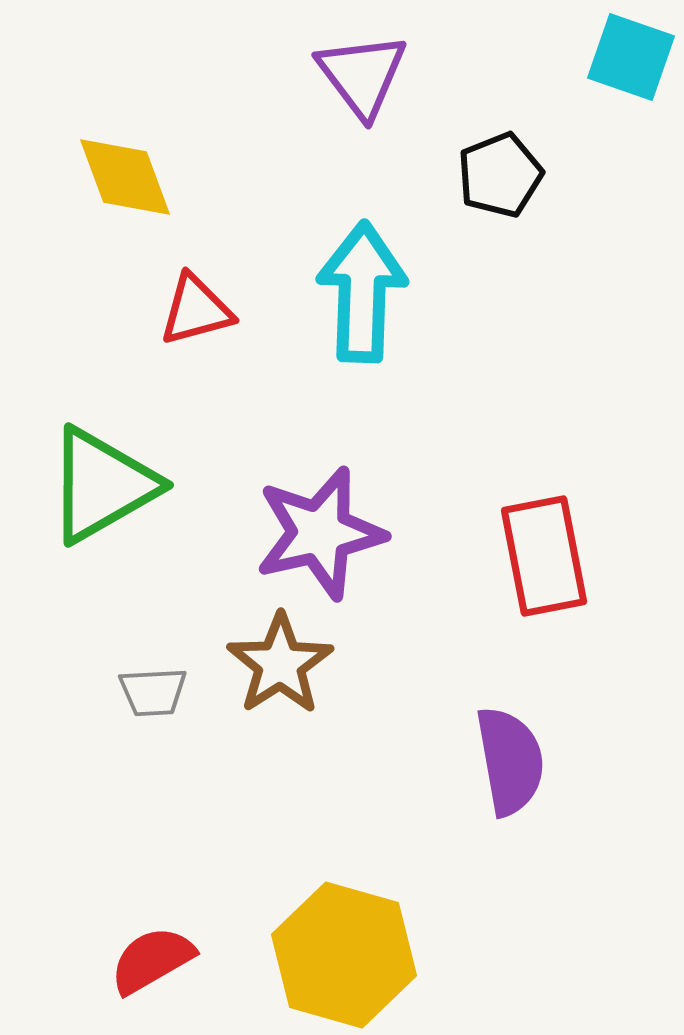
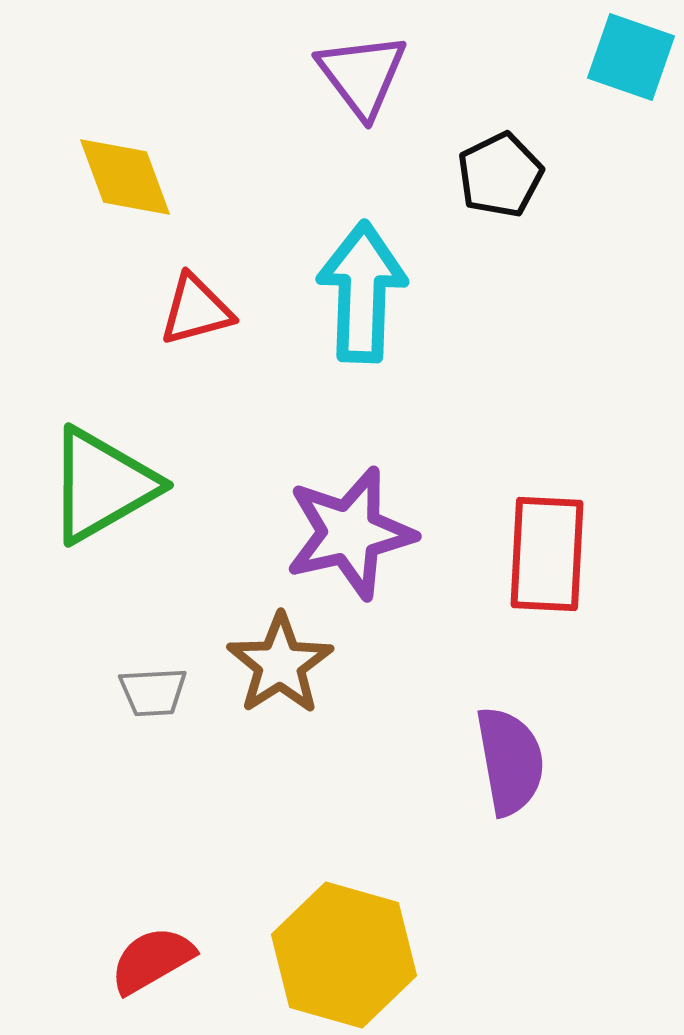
black pentagon: rotated 4 degrees counterclockwise
purple star: moved 30 px right
red rectangle: moved 3 px right, 2 px up; rotated 14 degrees clockwise
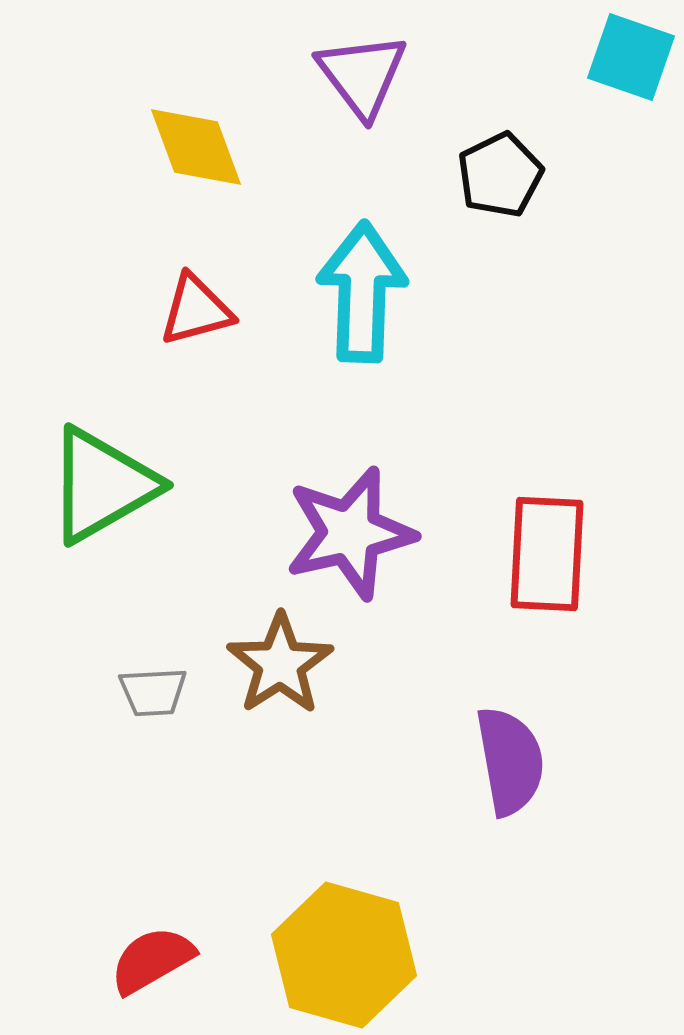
yellow diamond: moved 71 px right, 30 px up
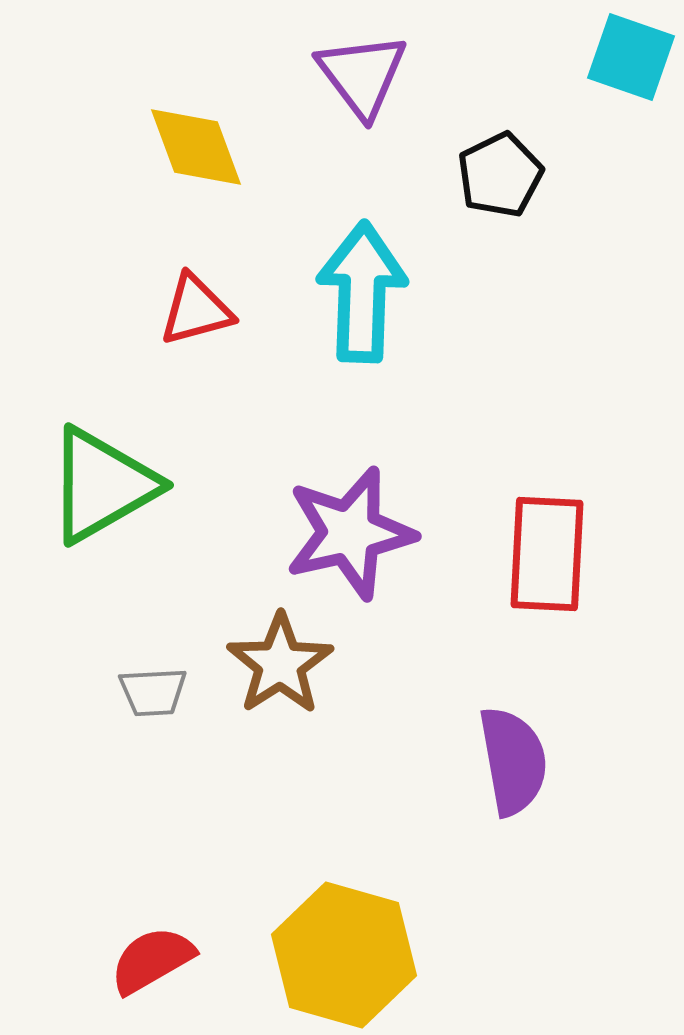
purple semicircle: moved 3 px right
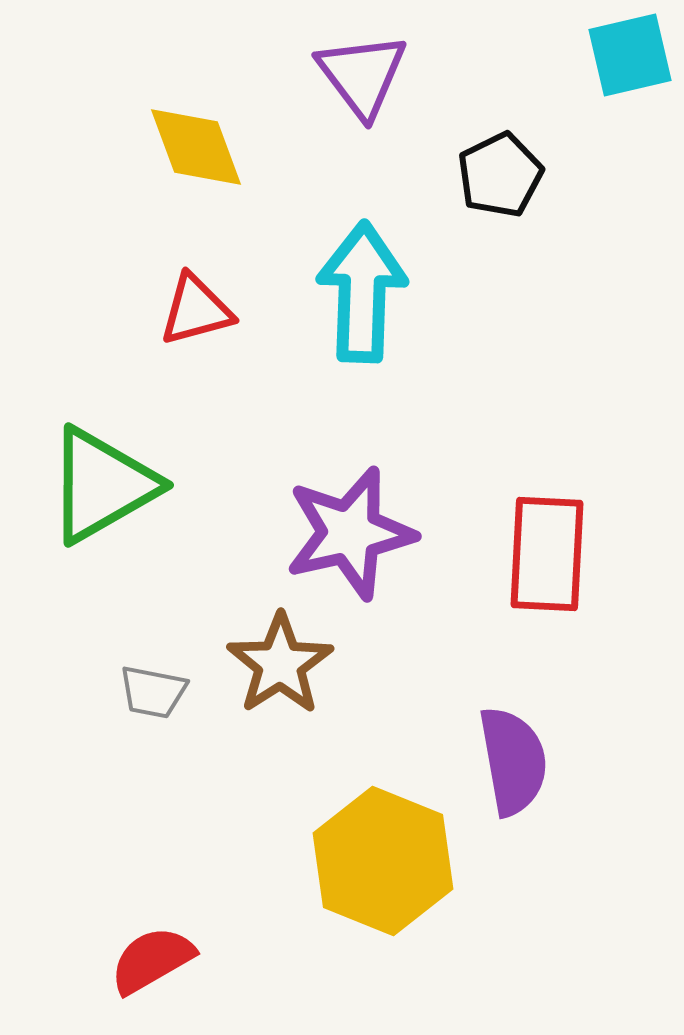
cyan square: moved 1 px left, 2 px up; rotated 32 degrees counterclockwise
gray trapezoid: rotated 14 degrees clockwise
yellow hexagon: moved 39 px right, 94 px up; rotated 6 degrees clockwise
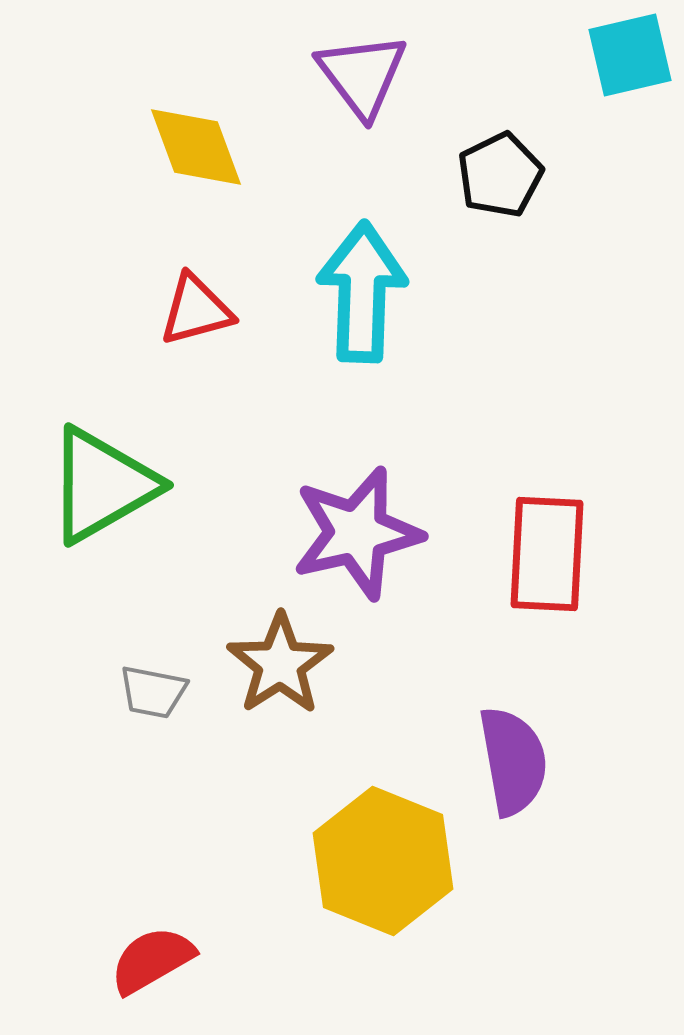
purple star: moved 7 px right
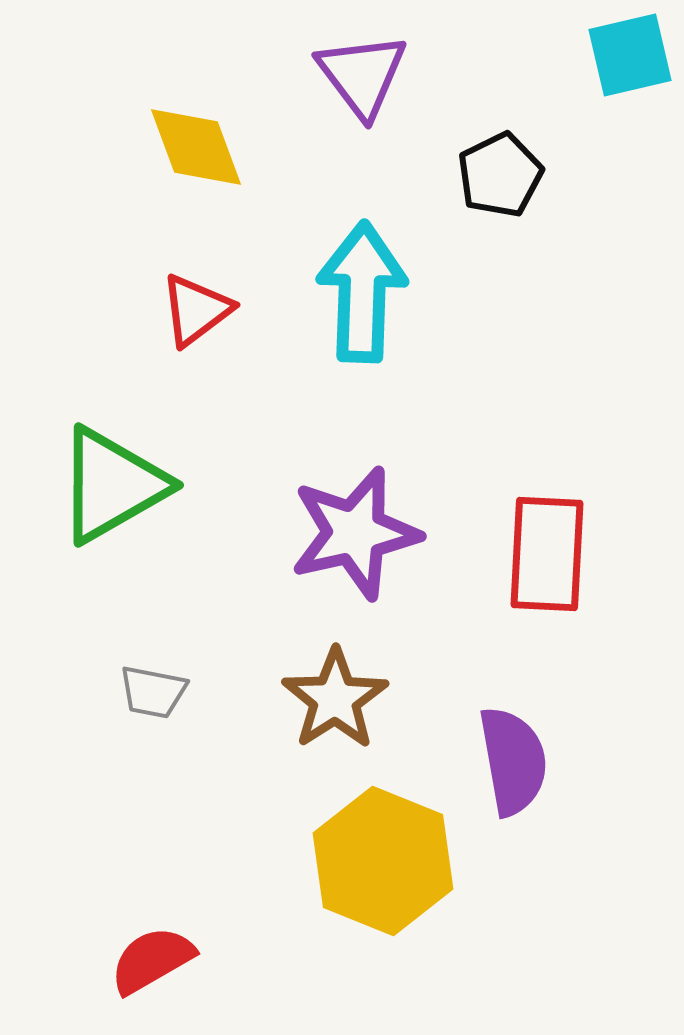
red triangle: rotated 22 degrees counterclockwise
green triangle: moved 10 px right
purple star: moved 2 px left
brown star: moved 55 px right, 35 px down
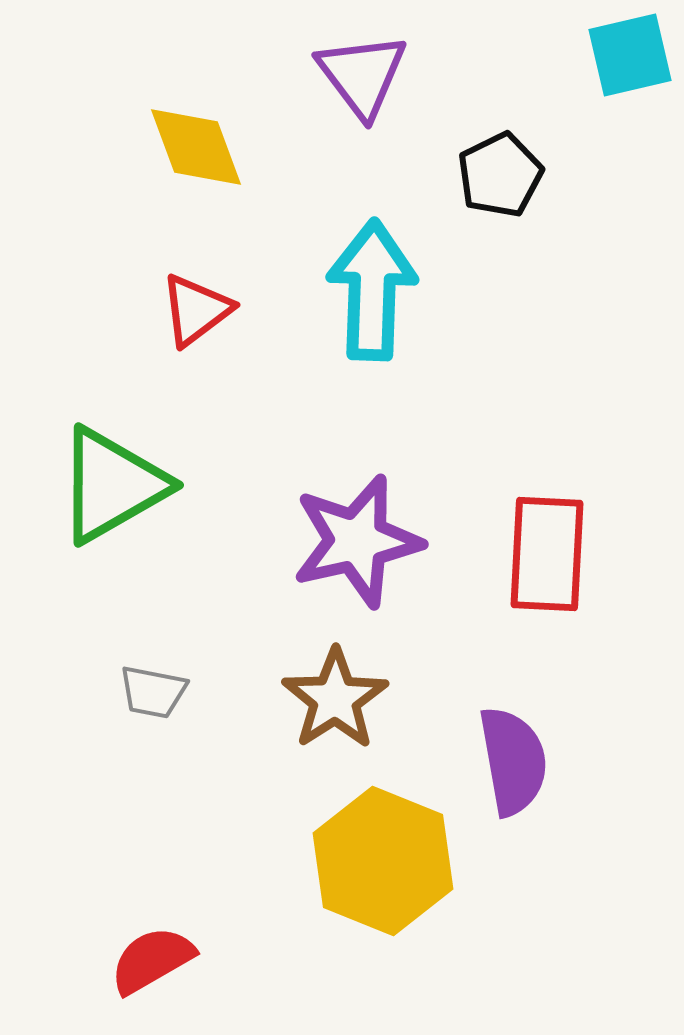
cyan arrow: moved 10 px right, 2 px up
purple star: moved 2 px right, 8 px down
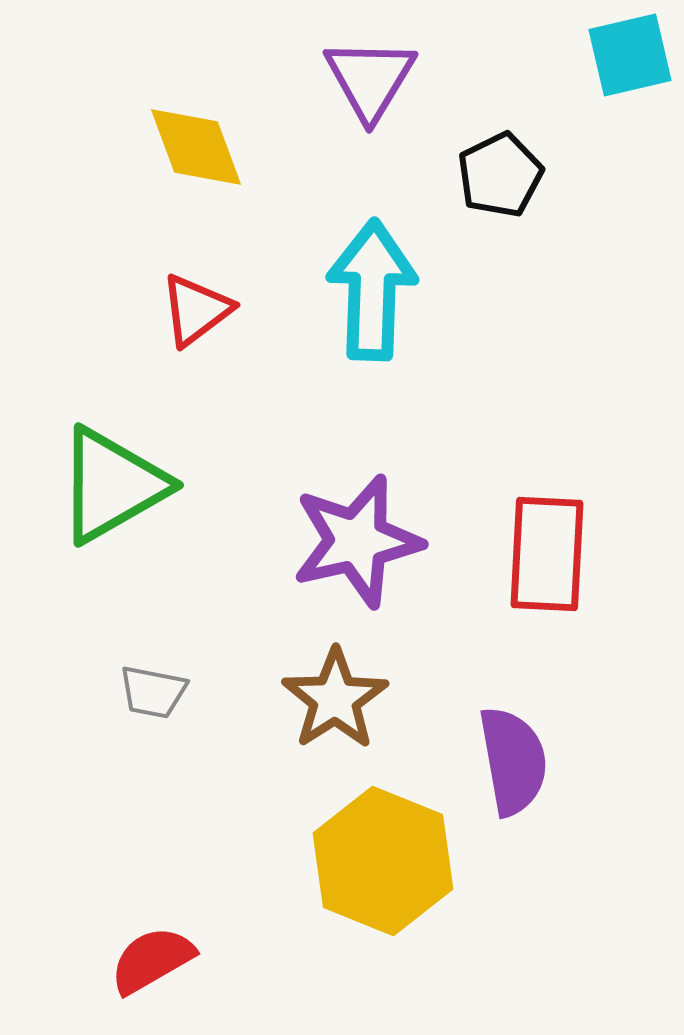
purple triangle: moved 8 px right, 4 px down; rotated 8 degrees clockwise
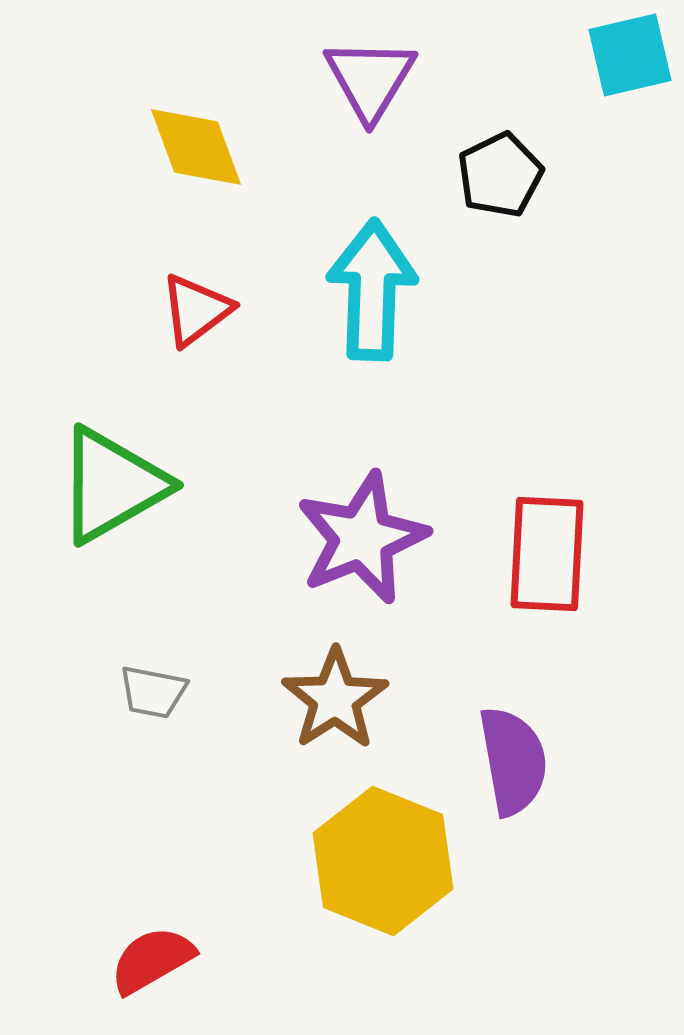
purple star: moved 5 px right, 3 px up; rotated 9 degrees counterclockwise
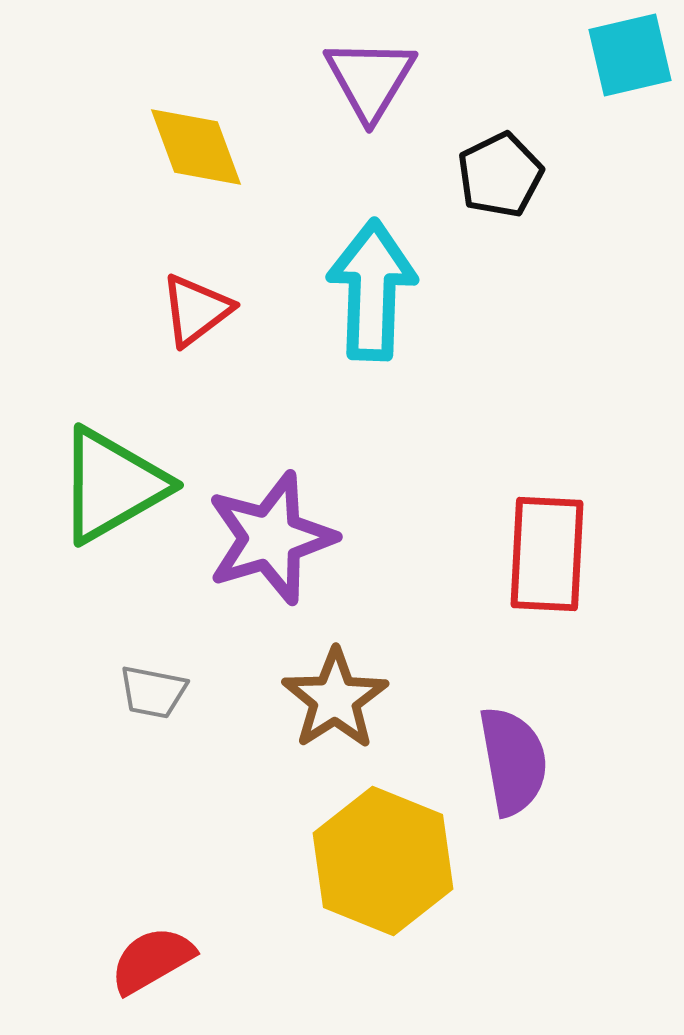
purple star: moved 91 px left; rotated 5 degrees clockwise
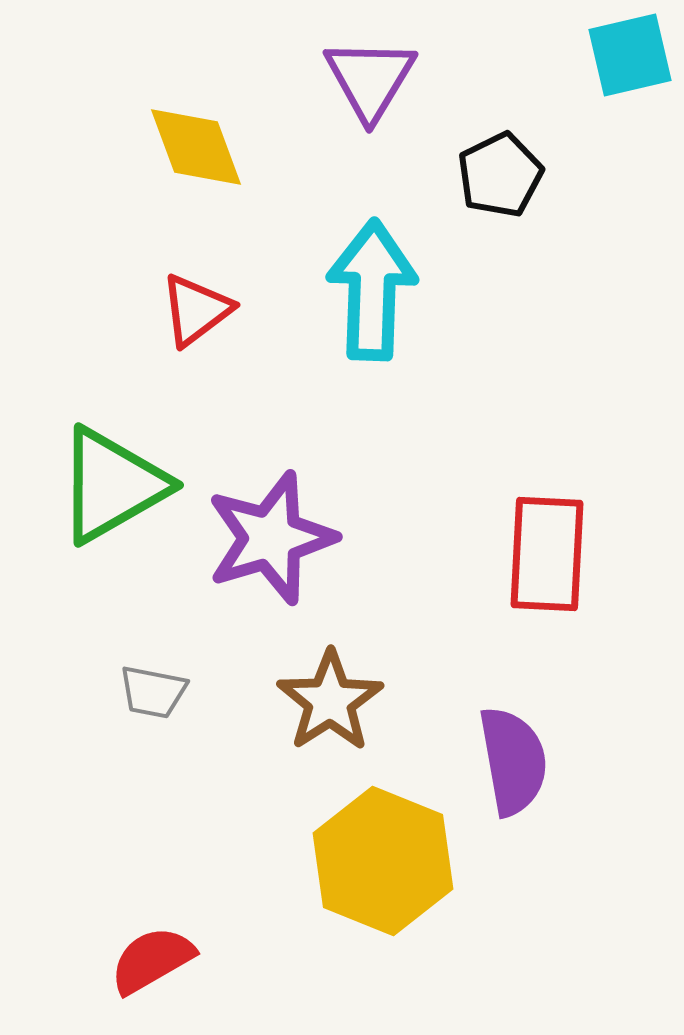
brown star: moved 5 px left, 2 px down
